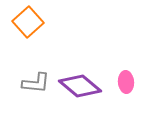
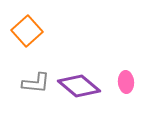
orange square: moved 1 px left, 9 px down
purple diamond: moved 1 px left
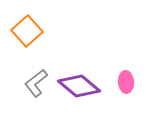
gray L-shape: rotated 136 degrees clockwise
